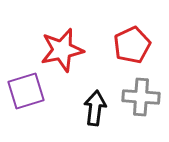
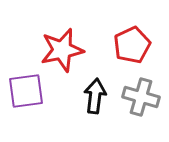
purple square: rotated 9 degrees clockwise
gray cross: rotated 12 degrees clockwise
black arrow: moved 12 px up
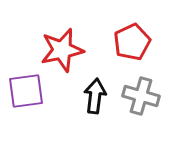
red pentagon: moved 3 px up
gray cross: moved 1 px up
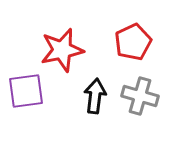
red pentagon: moved 1 px right
gray cross: moved 1 px left
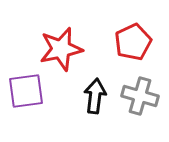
red star: moved 1 px left, 1 px up
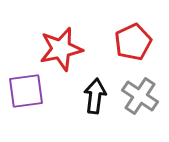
gray cross: rotated 18 degrees clockwise
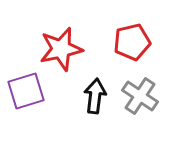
red pentagon: moved 1 px left; rotated 12 degrees clockwise
purple square: rotated 9 degrees counterclockwise
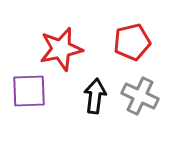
purple square: moved 3 px right; rotated 15 degrees clockwise
gray cross: rotated 9 degrees counterclockwise
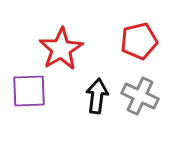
red pentagon: moved 7 px right, 1 px up
red star: rotated 18 degrees counterclockwise
black arrow: moved 2 px right
